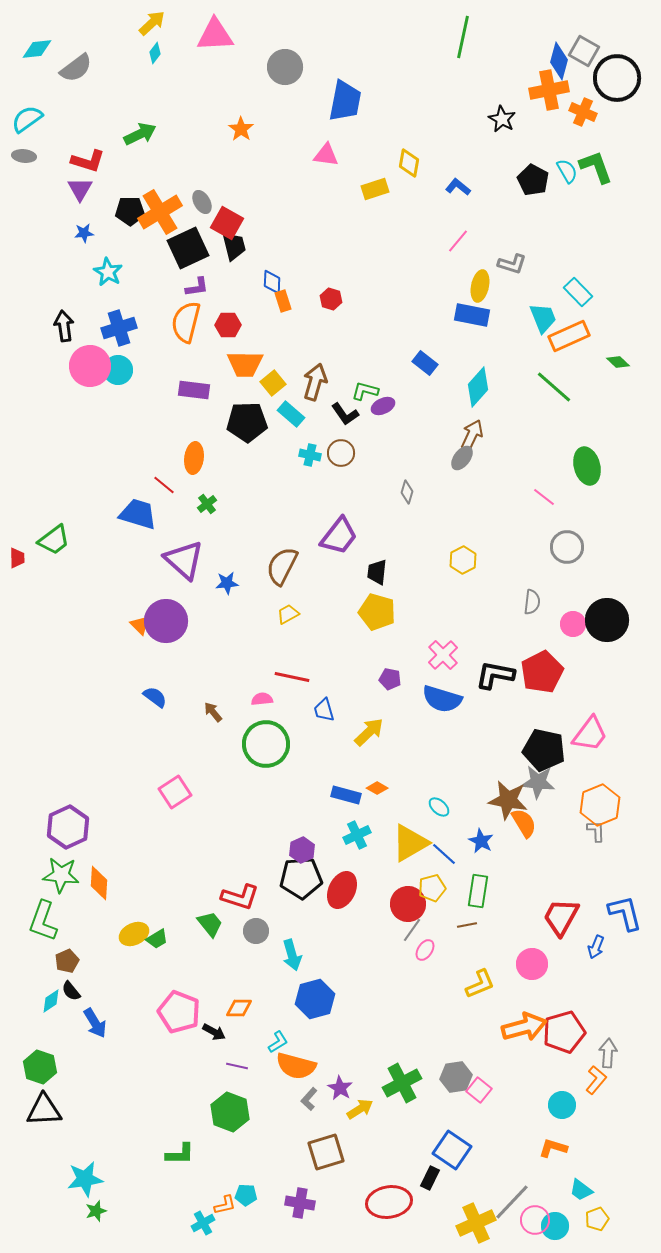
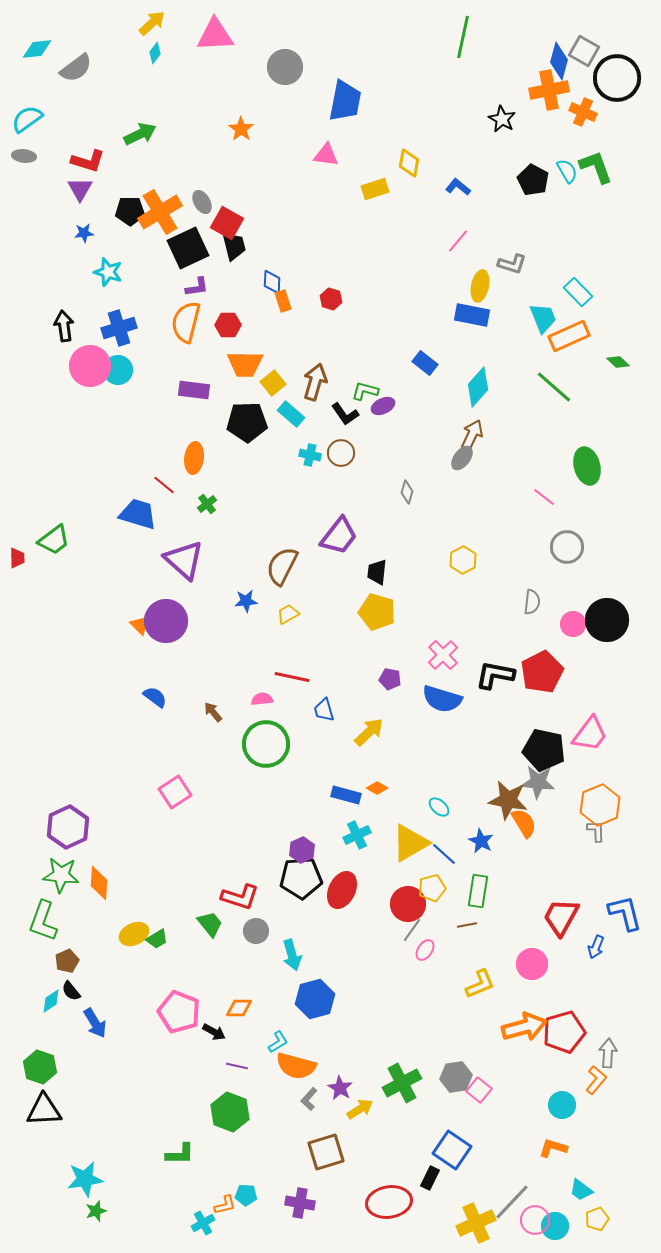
cyan star at (108, 272): rotated 12 degrees counterclockwise
blue star at (227, 583): moved 19 px right, 18 px down
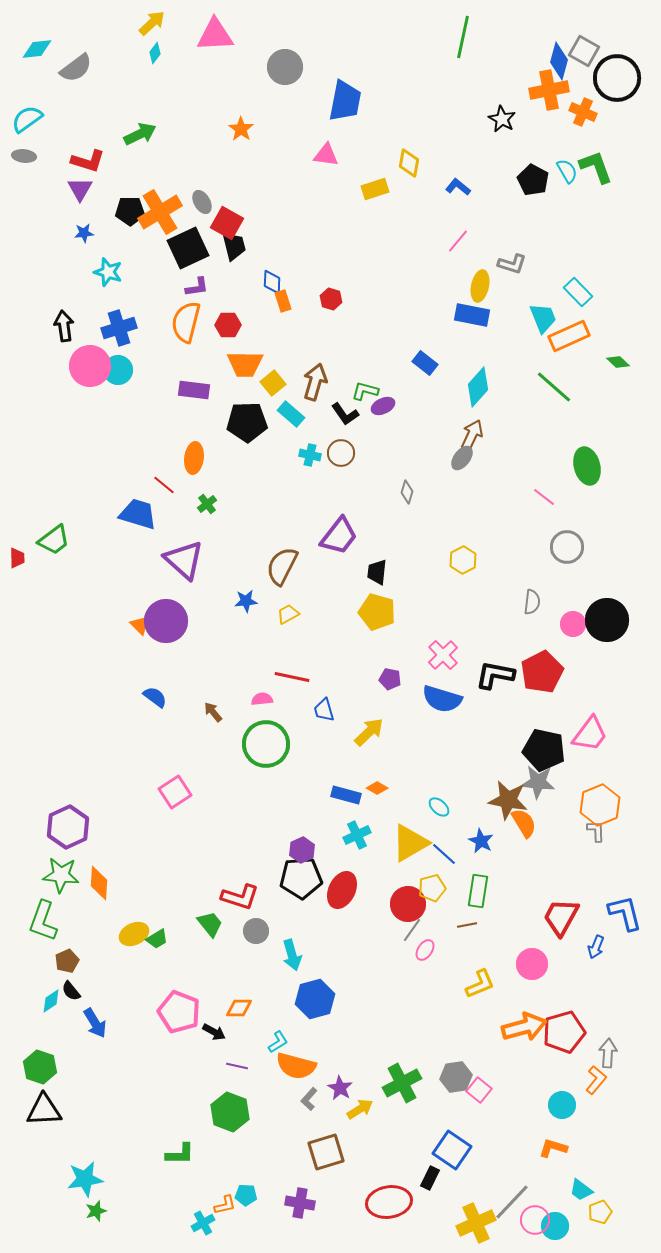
yellow pentagon at (597, 1219): moved 3 px right, 7 px up
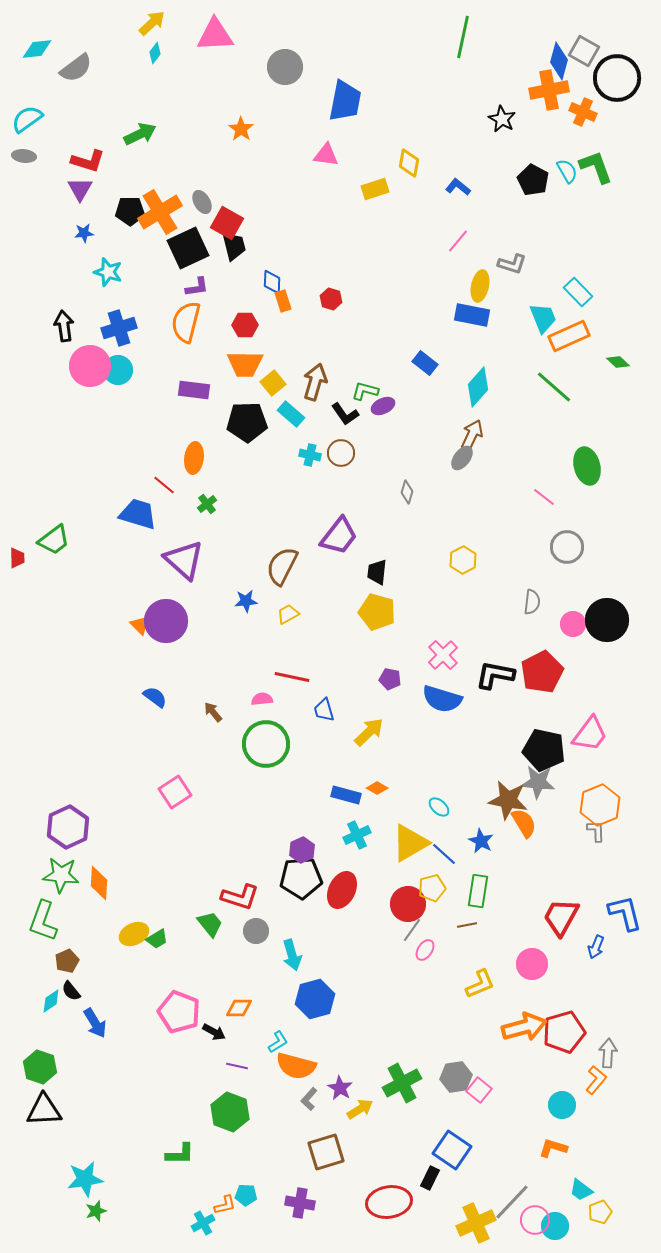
red hexagon at (228, 325): moved 17 px right
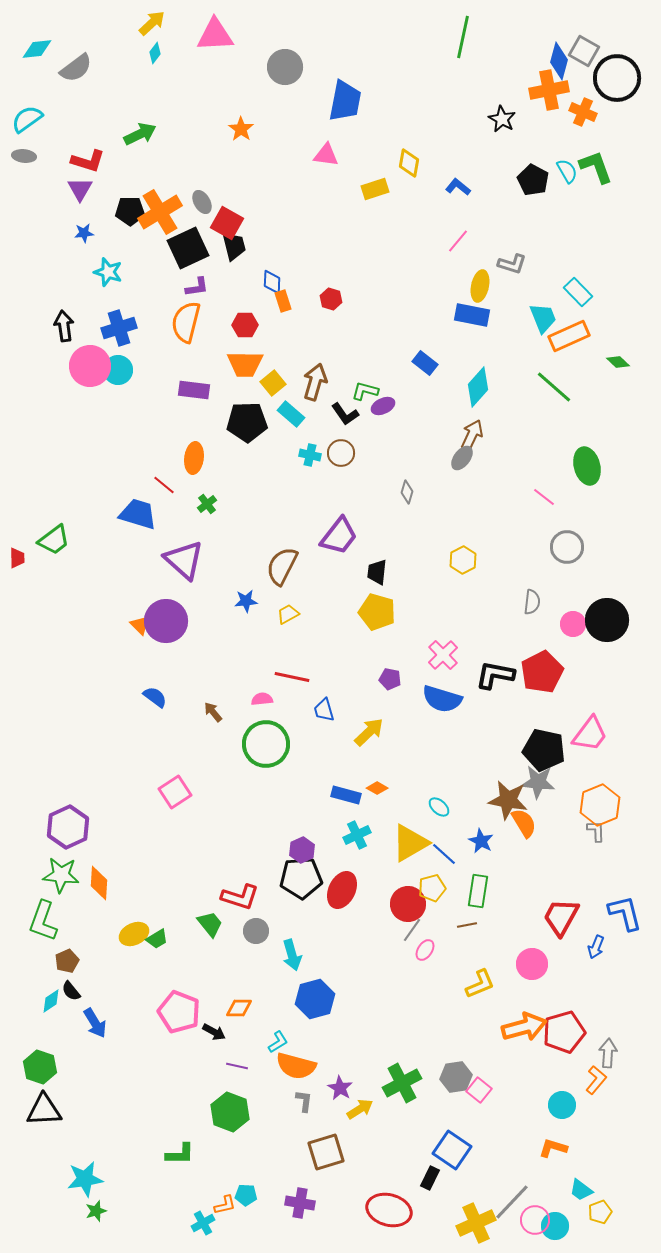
gray L-shape at (309, 1099): moved 5 px left, 2 px down; rotated 145 degrees clockwise
red ellipse at (389, 1202): moved 8 px down; rotated 24 degrees clockwise
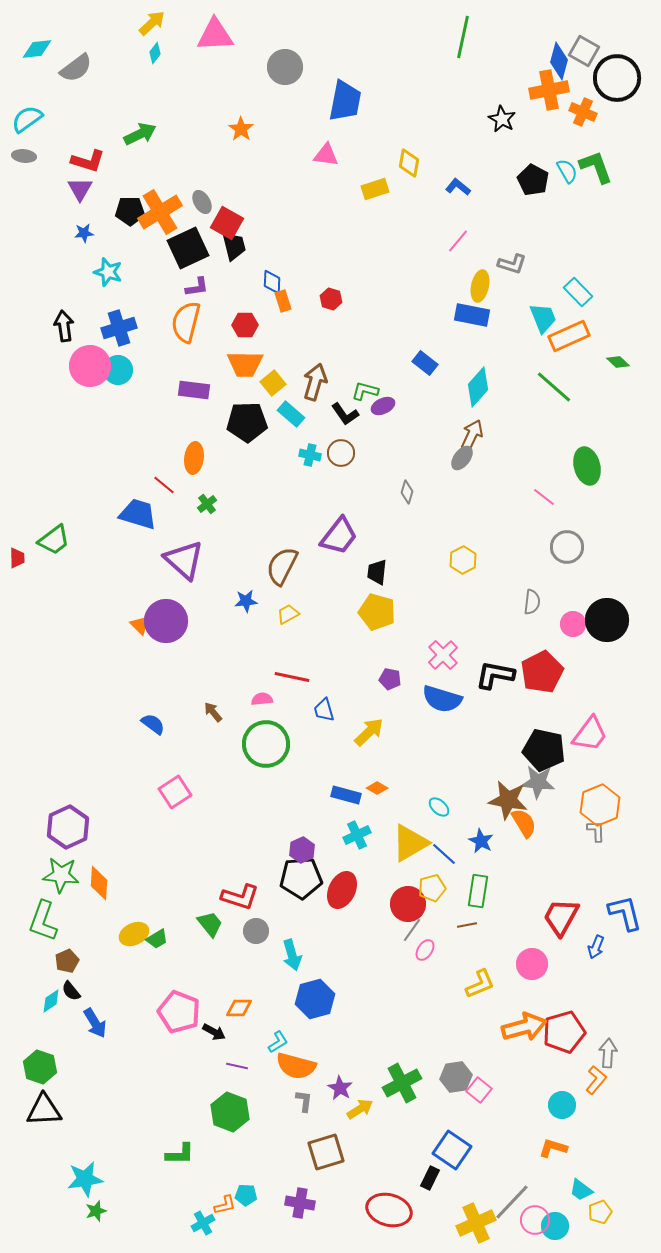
blue semicircle at (155, 697): moved 2 px left, 27 px down
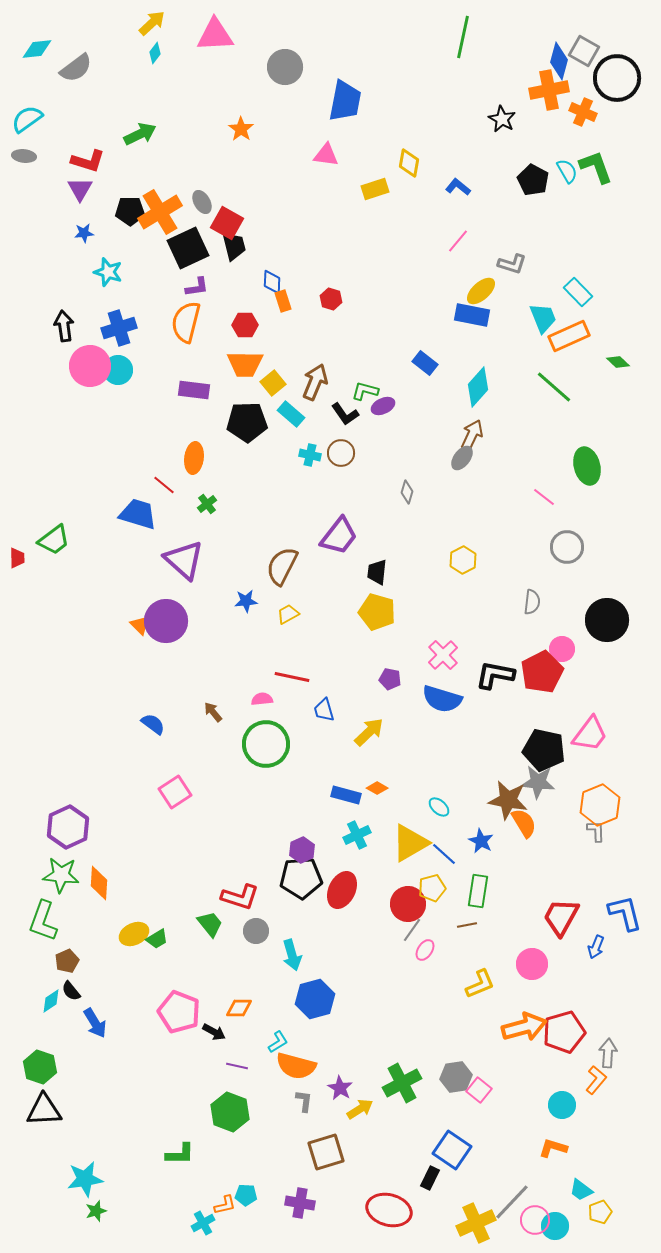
yellow ellipse at (480, 286): moved 1 px right, 5 px down; rotated 36 degrees clockwise
brown arrow at (315, 382): rotated 6 degrees clockwise
pink circle at (573, 624): moved 11 px left, 25 px down
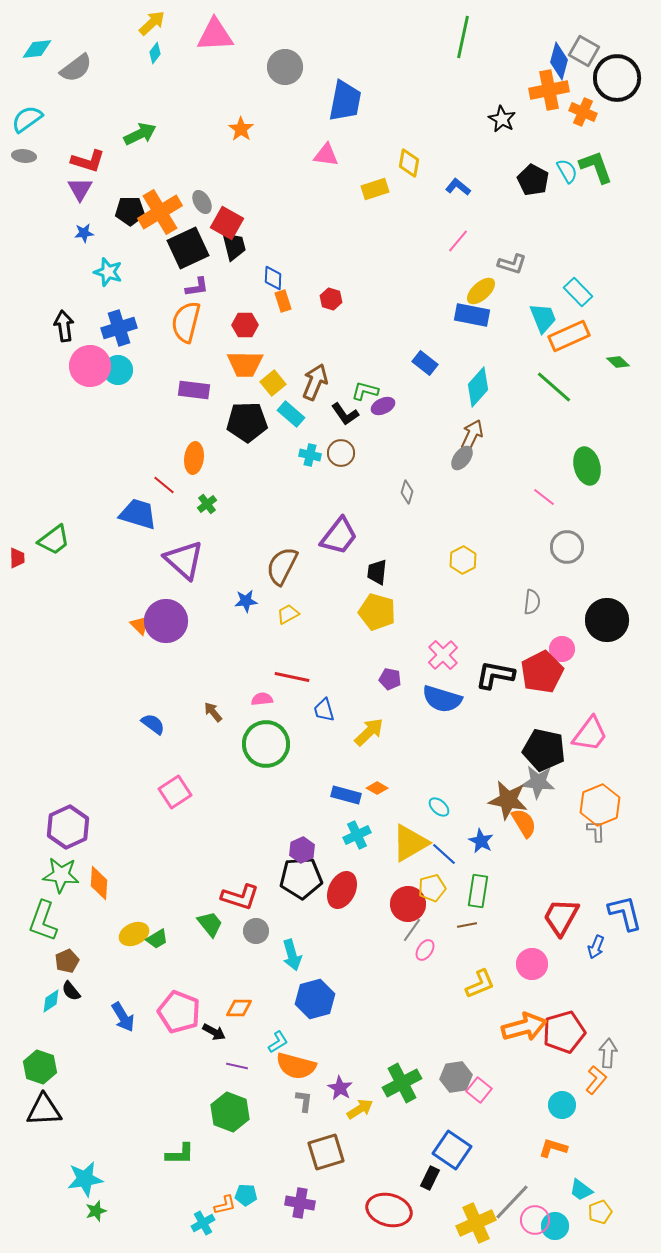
blue diamond at (272, 282): moved 1 px right, 4 px up
blue arrow at (95, 1023): moved 28 px right, 6 px up
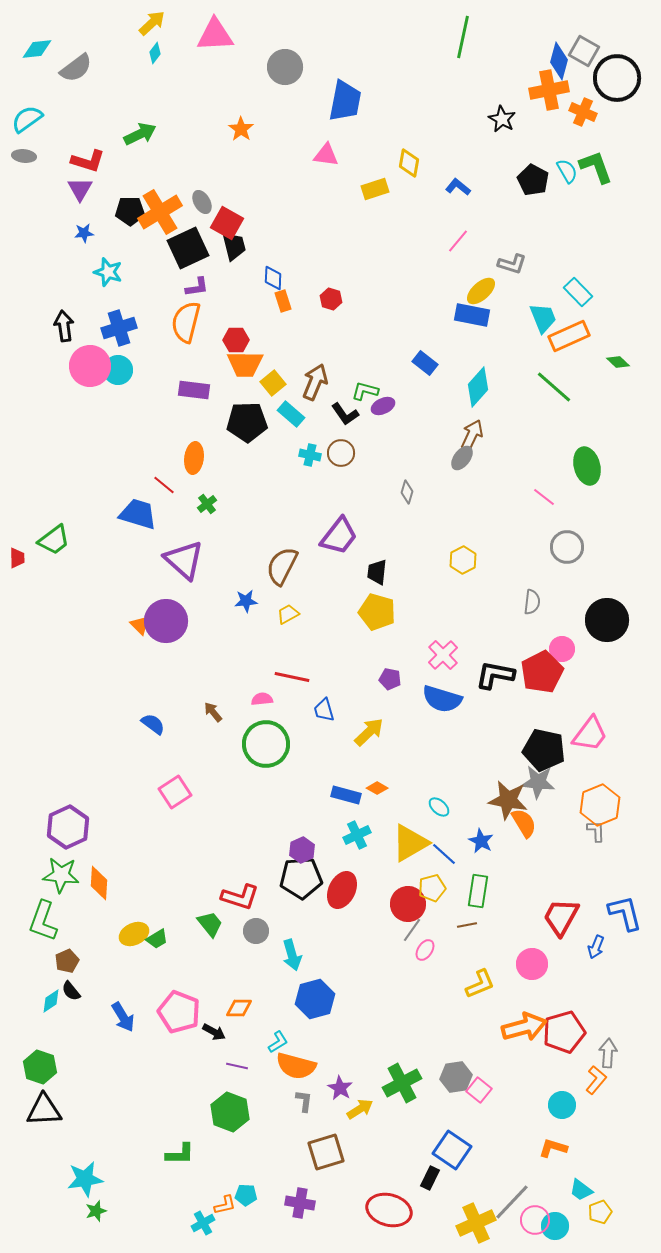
red hexagon at (245, 325): moved 9 px left, 15 px down
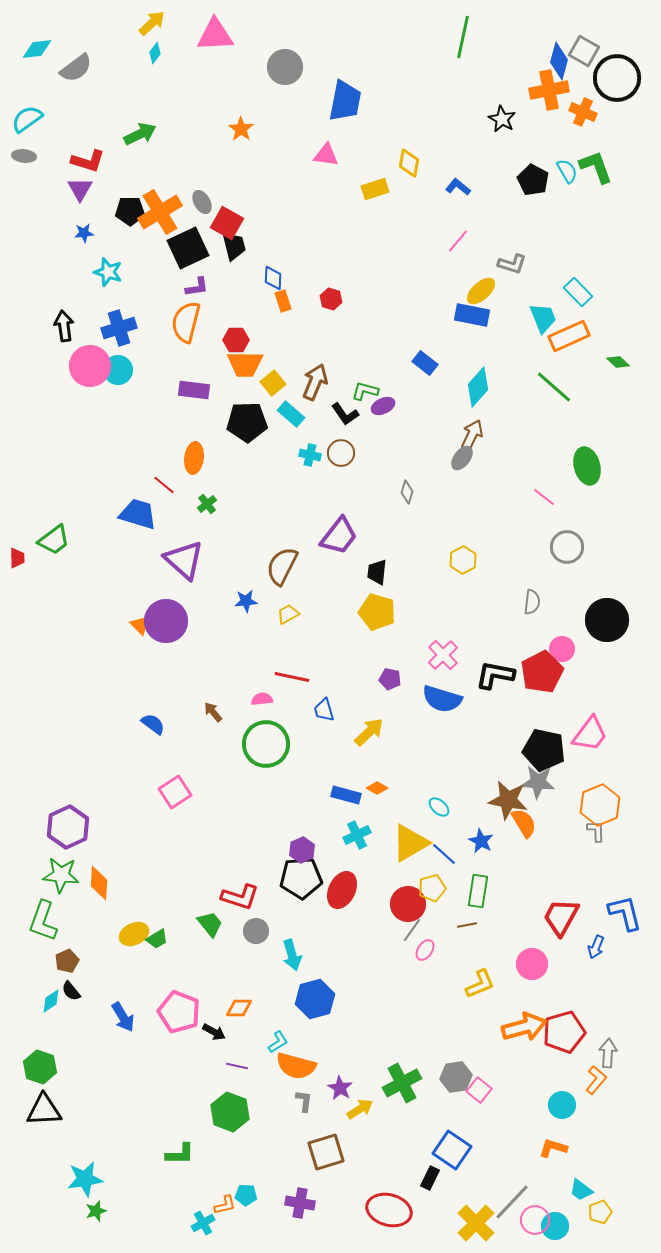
yellow cross at (476, 1223): rotated 21 degrees counterclockwise
